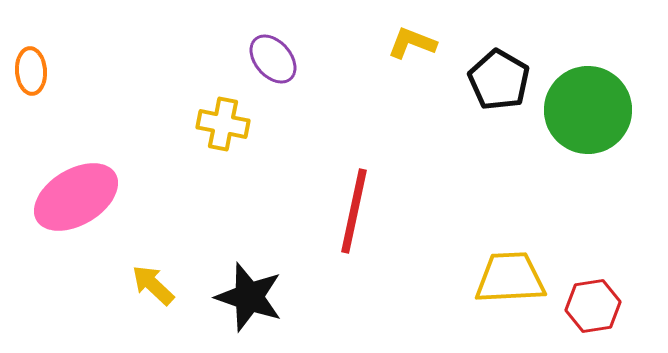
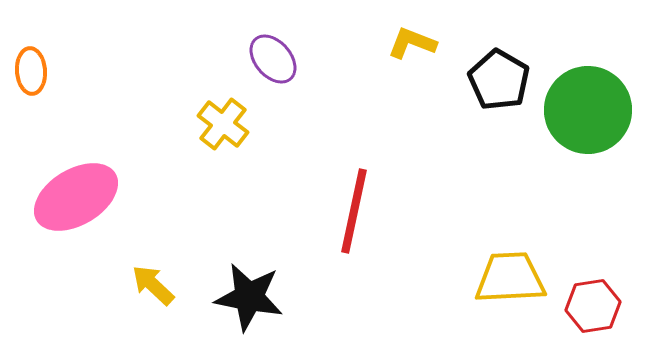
yellow cross: rotated 27 degrees clockwise
black star: rotated 8 degrees counterclockwise
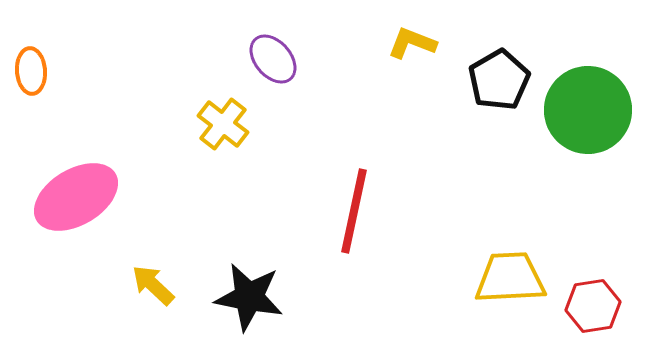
black pentagon: rotated 12 degrees clockwise
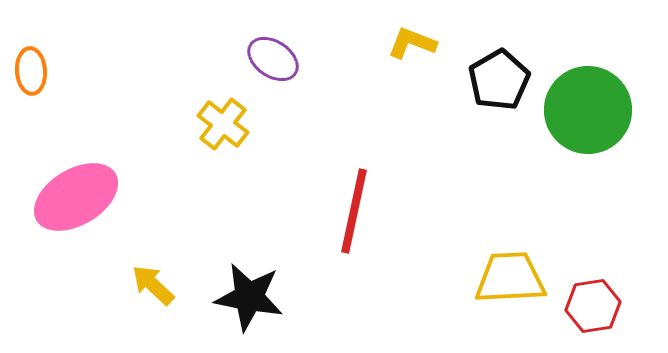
purple ellipse: rotated 15 degrees counterclockwise
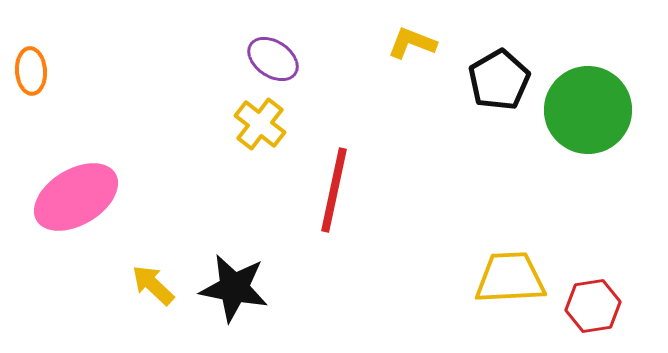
yellow cross: moved 37 px right
red line: moved 20 px left, 21 px up
black star: moved 15 px left, 9 px up
